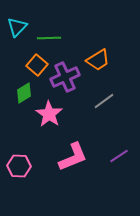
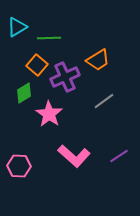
cyan triangle: rotated 15 degrees clockwise
pink L-shape: moved 1 px right, 1 px up; rotated 64 degrees clockwise
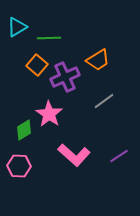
green diamond: moved 37 px down
pink L-shape: moved 1 px up
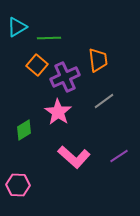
orange trapezoid: rotated 65 degrees counterclockwise
pink star: moved 9 px right, 2 px up
pink L-shape: moved 2 px down
pink hexagon: moved 1 px left, 19 px down
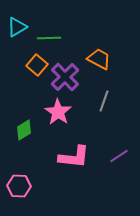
orange trapezoid: moved 1 px right, 1 px up; rotated 55 degrees counterclockwise
purple cross: rotated 20 degrees counterclockwise
gray line: rotated 35 degrees counterclockwise
pink L-shape: rotated 36 degrees counterclockwise
pink hexagon: moved 1 px right, 1 px down
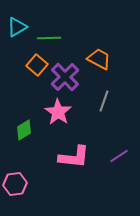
pink hexagon: moved 4 px left, 2 px up; rotated 10 degrees counterclockwise
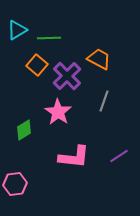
cyan triangle: moved 3 px down
purple cross: moved 2 px right, 1 px up
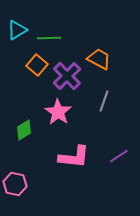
pink hexagon: rotated 20 degrees clockwise
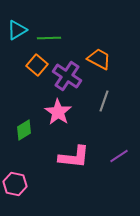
purple cross: rotated 12 degrees counterclockwise
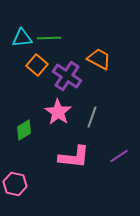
cyan triangle: moved 5 px right, 8 px down; rotated 25 degrees clockwise
gray line: moved 12 px left, 16 px down
